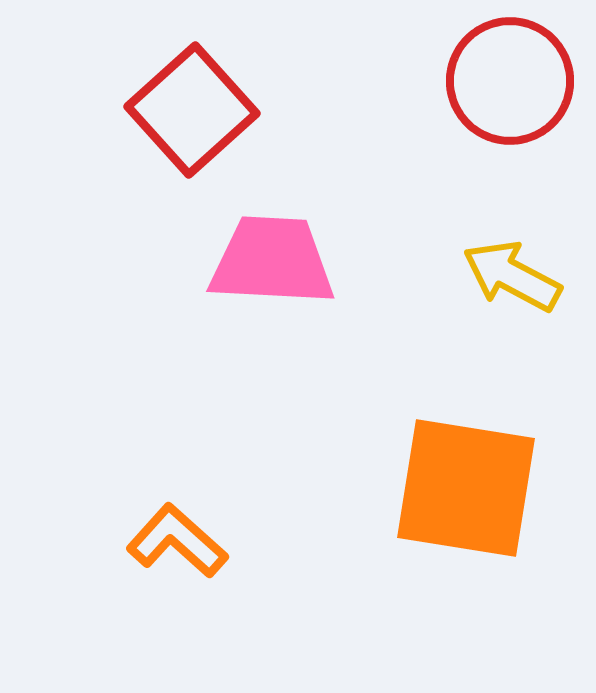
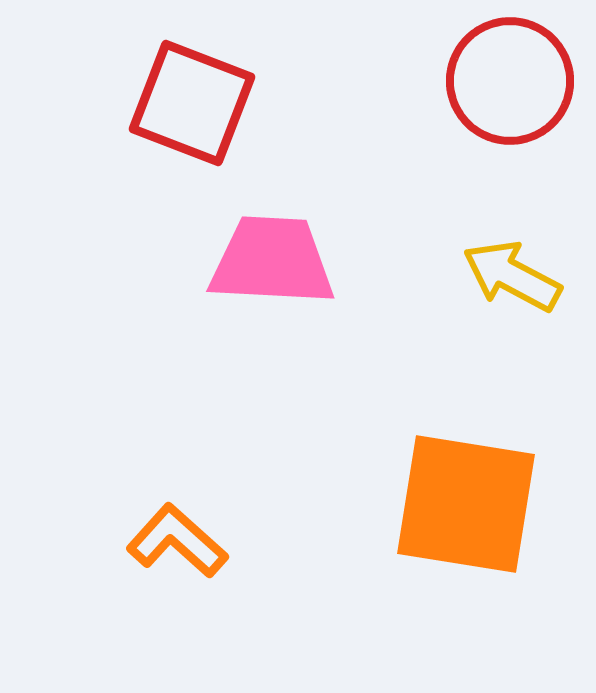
red square: moved 7 px up; rotated 27 degrees counterclockwise
orange square: moved 16 px down
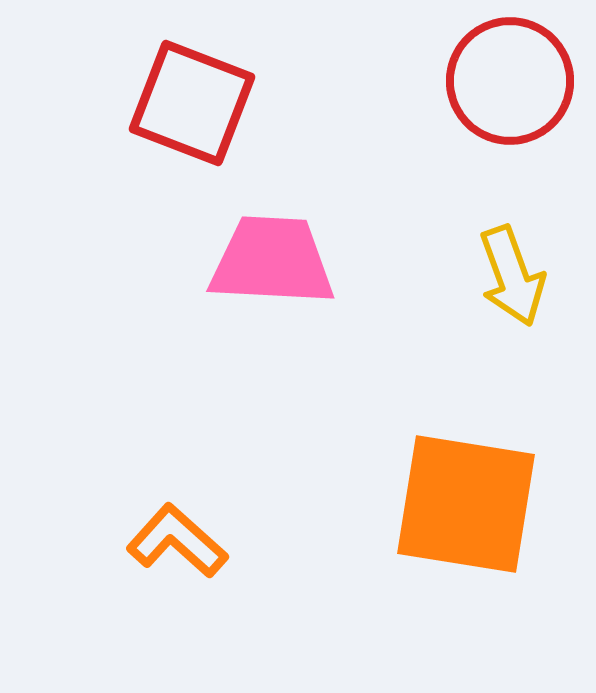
yellow arrow: rotated 138 degrees counterclockwise
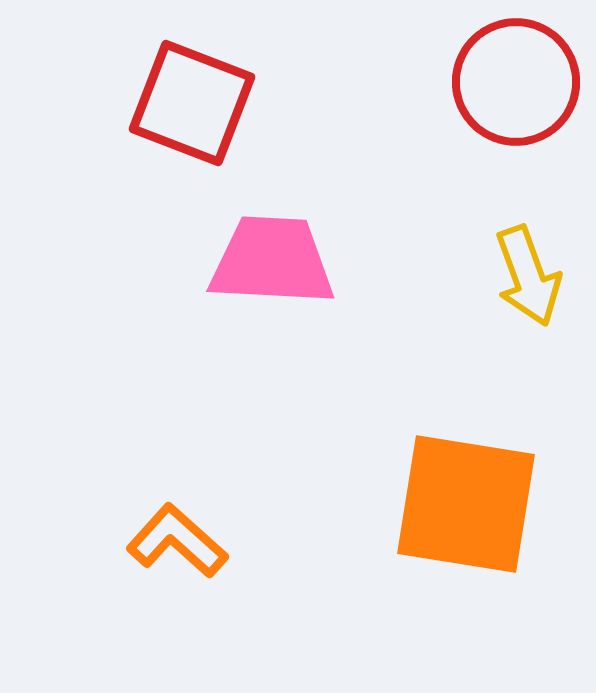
red circle: moved 6 px right, 1 px down
yellow arrow: moved 16 px right
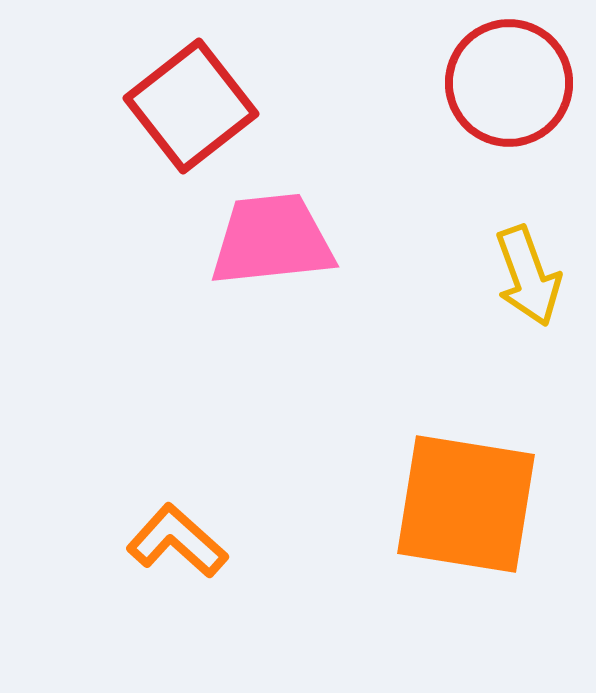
red circle: moved 7 px left, 1 px down
red square: moved 1 px left, 3 px down; rotated 31 degrees clockwise
pink trapezoid: moved 21 px up; rotated 9 degrees counterclockwise
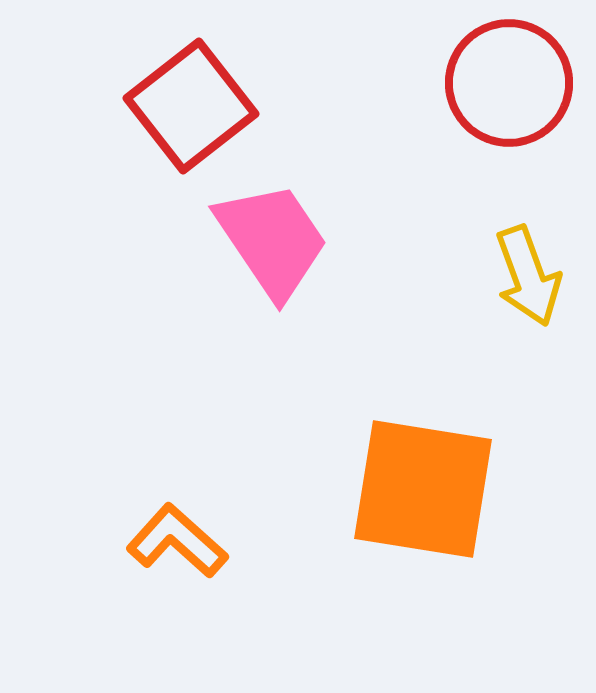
pink trapezoid: rotated 62 degrees clockwise
orange square: moved 43 px left, 15 px up
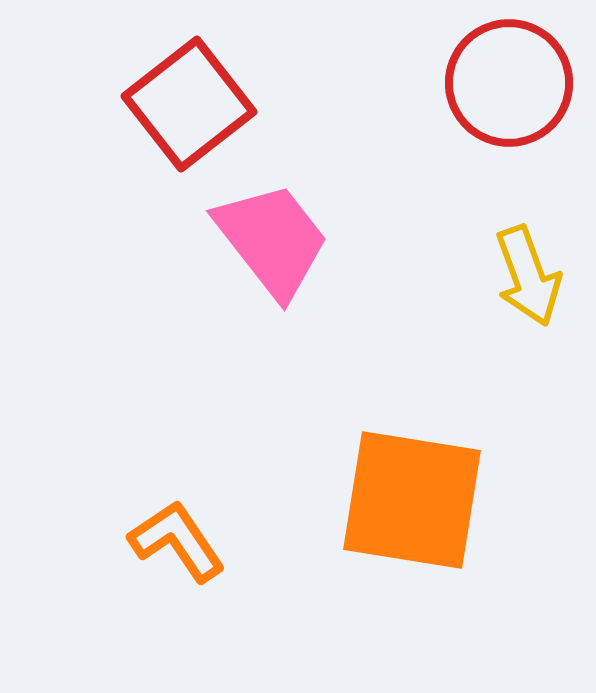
red square: moved 2 px left, 2 px up
pink trapezoid: rotated 4 degrees counterclockwise
orange square: moved 11 px left, 11 px down
orange L-shape: rotated 14 degrees clockwise
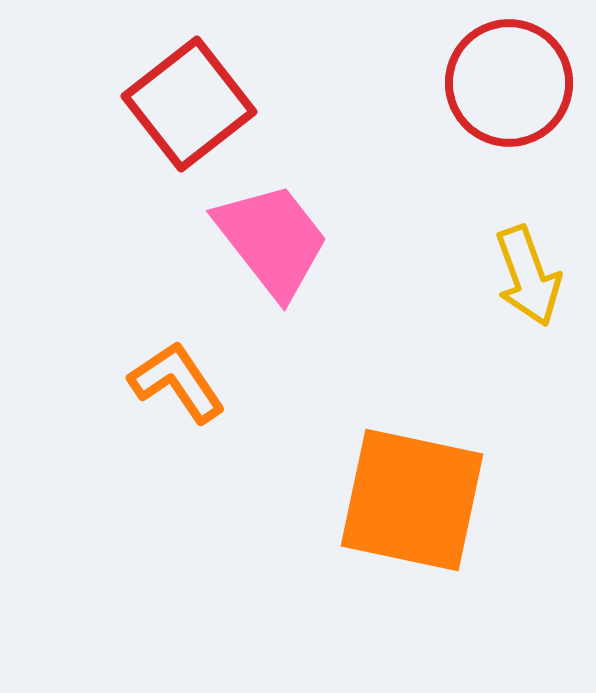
orange square: rotated 3 degrees clockwise
orange L-shape: moved 159 px up
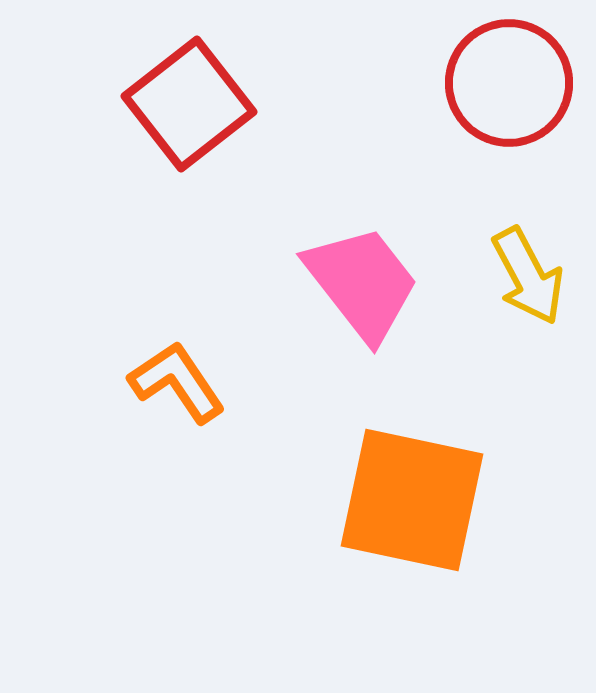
pink trapezoid: moved 90 px right, 43 px down
yellow arrow: rotated 8 degrees counterclockwise
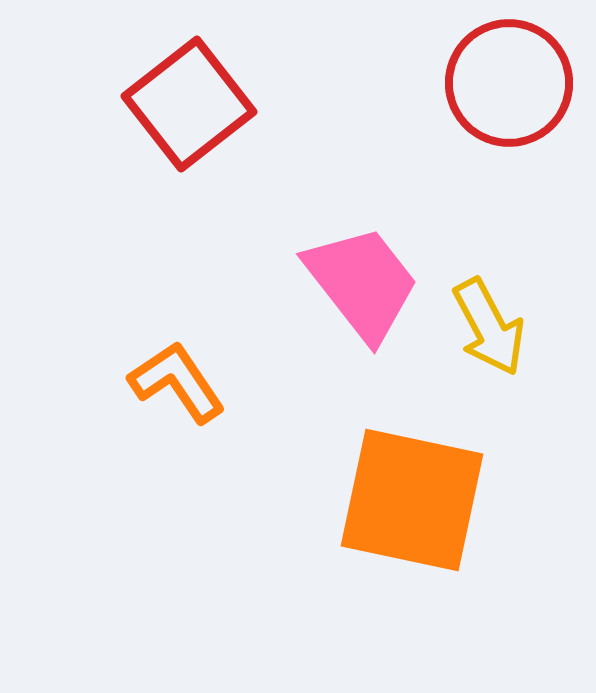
yellow arrow: moved 39 px left, 51 px down
